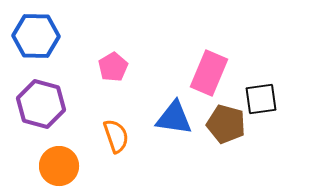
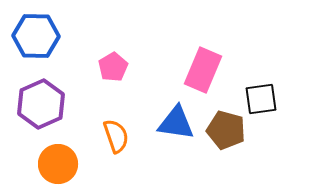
pink rectangle: moved 6 px left, 3 px up
purple hexagon: rotated 21 degrees clockwise
blue triangle: moved 2 px right, 5 px down
brown pentagon: moved 6 px down
orange circle: moved 1 px left, 2 px up
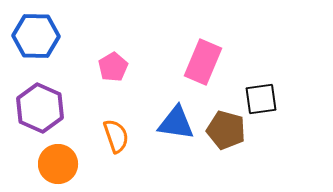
pink rectangle: moved 8 px up
purple hexagon: moved 1 px left, 4 px down; rotated 12 degrees counterclockwise
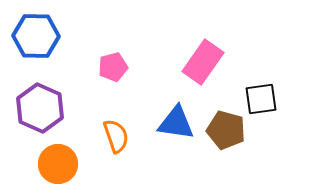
pink rectangle: rotated 12 degrees clockwise
pink pentagon: rotated 16 degrees clockwise
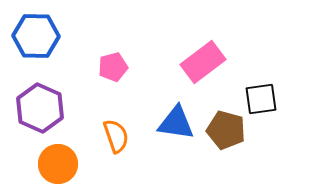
pink rectangle: rotated 18 degrees clockwise
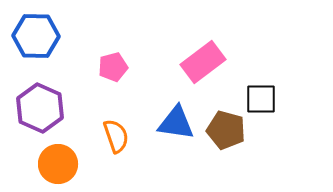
black square: rotated 8 degrees clockwise
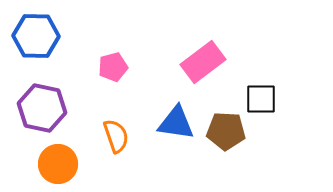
purple hexagon: moved 2 px right; rotated 12 degrees counterclockwise
brown pentagon: moved 1 px down; rotated 12 degrees counterclockwise
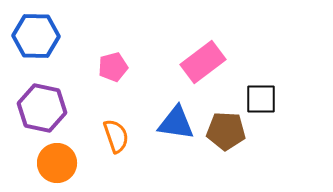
orange circle: moved 1 px left, 1 px up
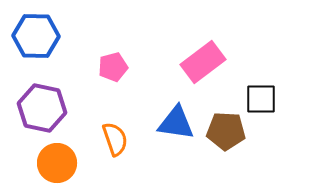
orange semicircle: moved 1 px left, 3 px down
